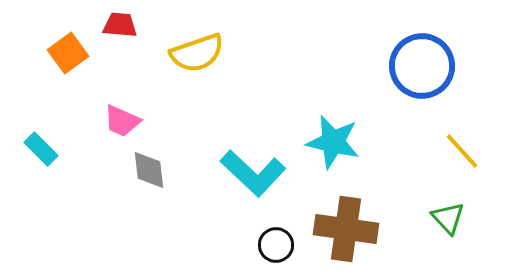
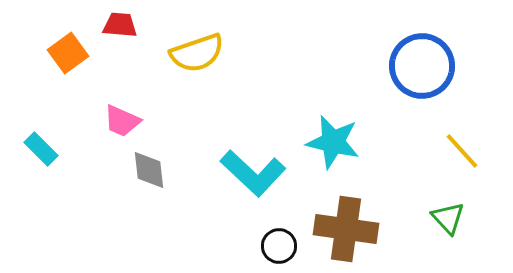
black circle: moved 3 px right, 1 px down
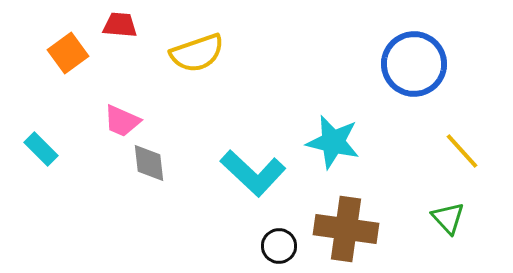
blue circle: moved 8 px left, 2 px up
gray diamond: moved 7 px up
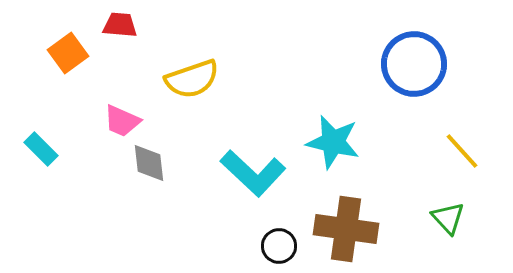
yellow semicircle: moved 5 px left, 26 px down
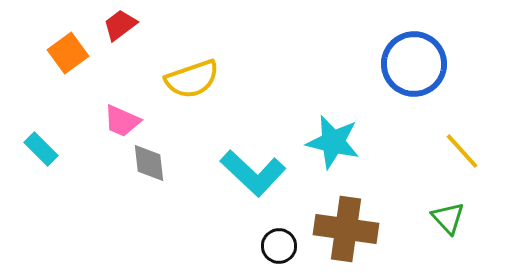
red trapezoid: rotated 42 degrees counterclockwise
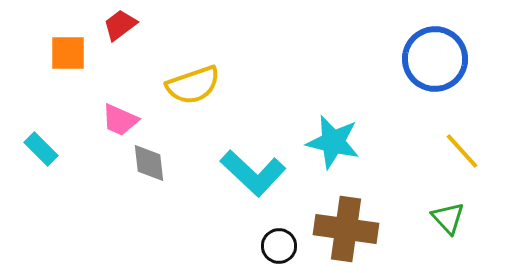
orange square: rotated 36 degrees clockwise
blue circle: moved 21 px right, 5 px up
yellow semicircle: moved 1 px right, 6 px down
pink trapezoid: moved 2 px left, 1 px up
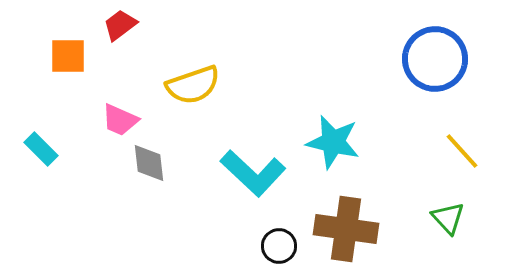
orange square: moved 3 px down
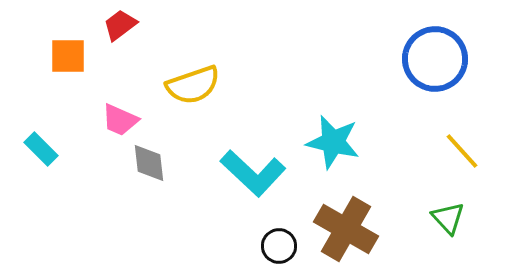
brown cross: rotated 22 degrees clockwise
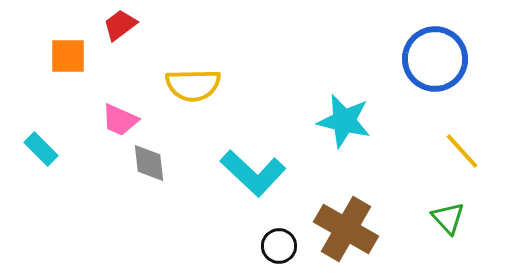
yellow semicircle: rotated 18 degrees clockwise
cyan star: moved 11 px right, 21 px up
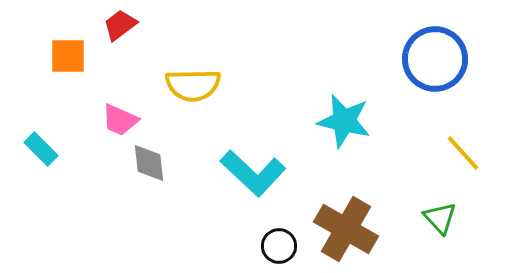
yellow line: moved 1 px right, 2 px down
green triangle: moved 8 px left
